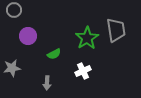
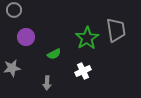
purple circle: moved 2 px left, 1 px down
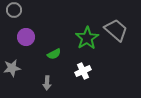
gray trapezoid: rotated 40 degrees counterclockwise
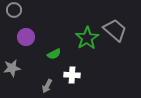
gray trapezoid: moved 1 px left
white cross: moved 11 px left, 4 px down; rotated 28 degrees clockwise
gray arrow: moved 3 px down; rotated 24 degrees clockwise
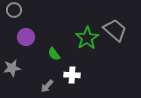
green semicircle: rotated 80 degrees clockwise
gray arrow: rotated 16 degrees clockwise
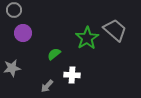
purple circle: moved 3 px left, 4 px up
green semicircle: rotated 88 degrees clockwise
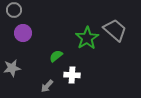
green semicircle: moved 2 px right, 2 px down
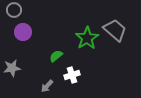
purple circle: moved 1 px up
white cross: rotated 21 degrees counterclockwise
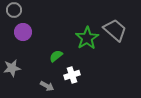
gray arrow: rotated 104 degrees counterclockwise
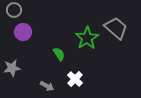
gray trapezoid: moved 1 px right, 2 px up
green semicircle: moved 3 px right, 2 px up; rotated 96 degrees clockwise
white cross: moved 3 px right, 4 px down; rotated 28 degrees counterclockwise
